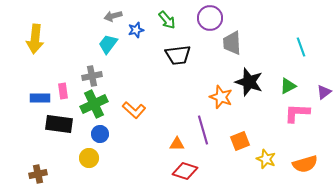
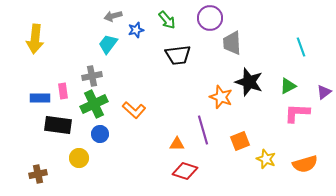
black rectangle: moved 1 px left, 1 px down
yellow circle: moved 10 px left
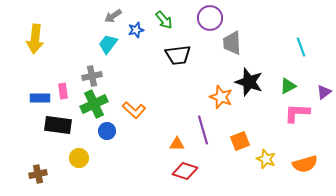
gray arrow: rotated 18 degrees counterclockwise
green arrow: moved 3 px left
blue circle: moved 7 px right, 3 px up
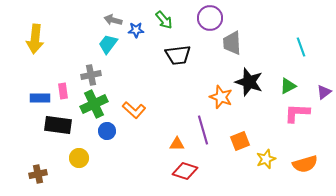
gray arrow: moved 4 px down; rotated 48 degrees clockwise
blue star: rotated 14 degrees clockwise
gray cross: moved 1 px left, 1 px up
yellow star: rotated 30 degrees clockwise
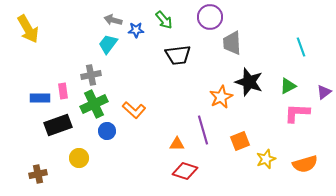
purple circle: moved 1 px up
yellow arrow: moved 7 px left, 10 px up; rotated 36 degrees counterclockwise
orange star: rotated 25 degrees clockwise
black rectangle: rotated 28 degrees counterclockwise
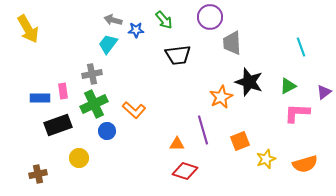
gray cross: moved 1 px right, 1 px up
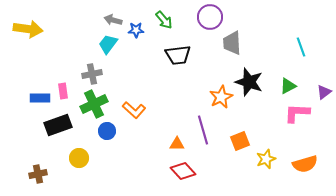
yellow arrow: rotated 52 degrees counterclockwise
red diamond: moved 2 px left; rotated 30 degrees clockwise
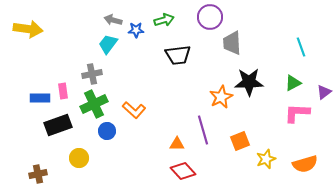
green arrow: rotated 66 degrees counterclockwise
black star: rotated 20 degrees counterclockwise
green triangle: moved 5 px right, 3 px up
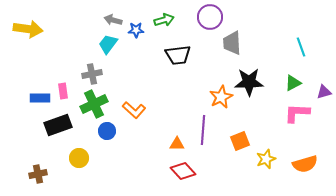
purple triangle: rotated 21 degrees clockwise
purple line: rotated 20 degrees clockwise
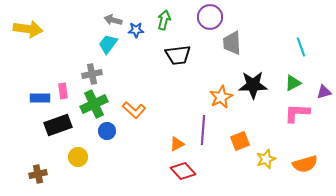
green arrow: rotated 60 degrees counterclockwise
black star: moved 4 px right, 3 px down
orange triangle: rotated 28 degrees counterclockwise
yellow circle: moved 1 px left, 1 px up
